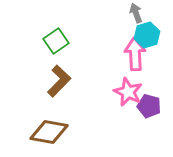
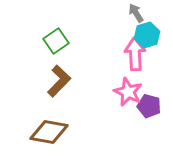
gray arrow: rotated 12 degrees counterclockwise
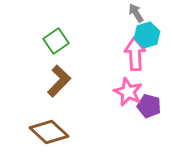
brown diamond: rotated 33 degrees clockwise
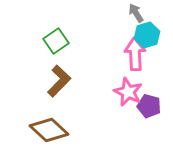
brown diamond: moved 2 px up
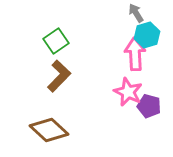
brown L-shape: moved 5 px up
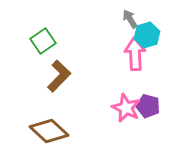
gray arrow: moved 6 px left, 6 px down
green square: moved 13 px left
pink star: moved 2 px left, 16 px down
purple pentagon: moved 1 px left
brown diamond: moved 1 px down
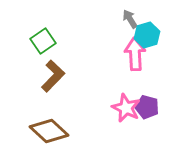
brown L-shape: moved 6 px left
purple pentagon: moved 1 px left, 1 px down
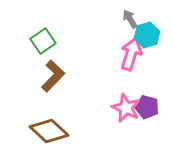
pink arrow: moved 4 px left; rotated 20 degrees clockwise
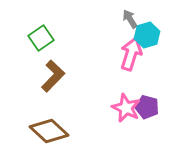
green square: moved 2 px left, 3 px up
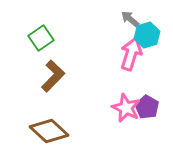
gray arrow: rotated 18 degrees counterclockwise
purple pentagon: rotated 15 degrees clockwise
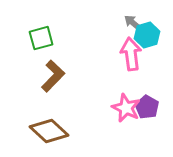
gray arrow: moved 3 px right, 4 px down
green square: rotated 20 degrees clockwise
pink arrow: rotated 24 degrees counterclockwise
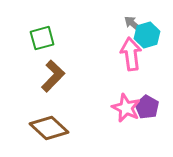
gray arrow: moved 1 px down
green square: moved 1 px right
brown diamond: moved 3 px up
